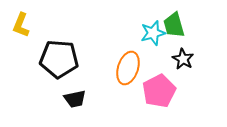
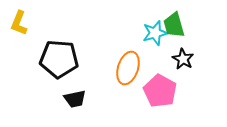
yellow L-shape: moved 2 px left, 2 px up
cyan star: moved 2 px right
pink pentagon: moved 1 px right; rotated 16 degrees counterclockwise
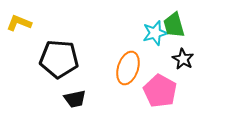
yellow L-shape: rotated 90 degrees clockwise
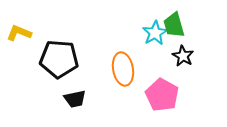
yellow L-shape: moved 10 px down
cyan star: rotated 15 degrees counterclockwise
black star: moved 3 px up
orange ellipse: moved 5 px left, 1 px down; rotated 28 degrees counterclockwise
pink pentagon: moved 2 px right, 4 px down
